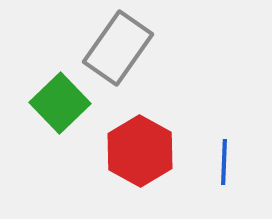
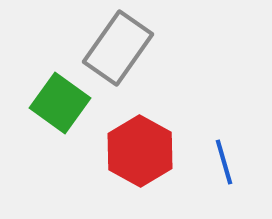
green square: rotated 10 degrees counterclockwise
blue line: rotated 18 degrees counterclockwise
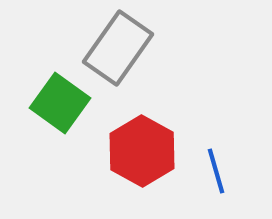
red hexagon: moved 2 px right
blue line: moved 8 px left, 9 px down
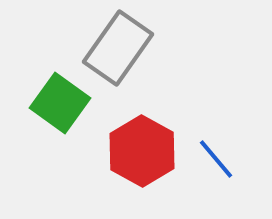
blue line: moved 12 px up; rotated 24 degrees counterclockwise
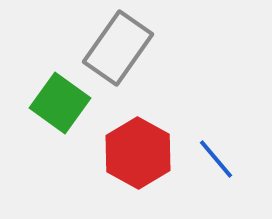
red hexagon: moved 4 px left, 2 px down
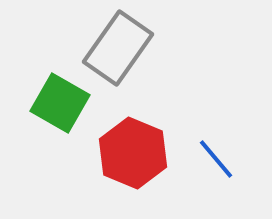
green square: rotated 6 degrees counterclockwise
red hexagon: moved 5 px left; rotated 6 degrees counterclockwise
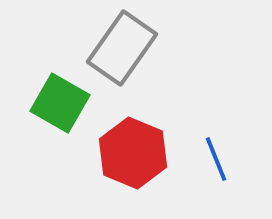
gray rectangle: moved 4 px right
blue line: rotated 18 degrees clockwise
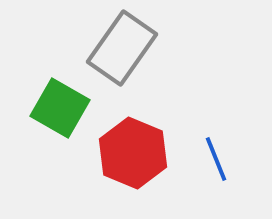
green square: moved 5 px down
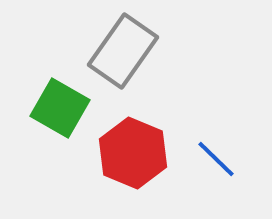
gray rectangle: moved 1 px right, 3 px down
blue line: rotated 24 degrees counterclockwise
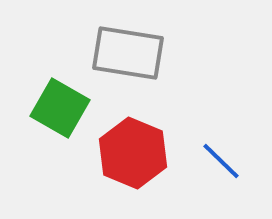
gray rectangle: moved 5 px right, 2 px down; rotated 64 degrees clockwise
blue line: moved 5 px right, 2 px down
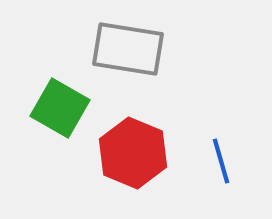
gray rectangle: moved 4 px up
blue line: rotated 30 degrees clockwise
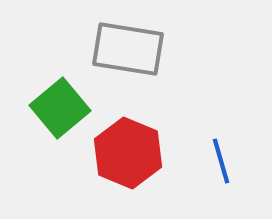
green square: rotated 20 degrees clockwise
red hexagon: moved 5 px left
